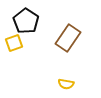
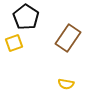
black pentagon: moved 4 px up
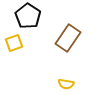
black pentagon: moved 2 px right, 1 px up
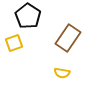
yellow semicircle: moved 4 px left, 11 px up
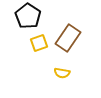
yellow square: moved 25 px right
